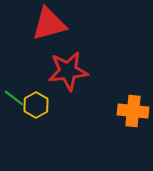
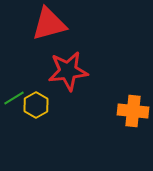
green line: rotated 70 degrees counterclockwise
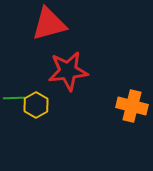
green line: rotated 30 degrees clockwise
orange cross: moved 1 px left, 5 px up; rotated 8 degrees clockwise
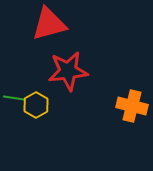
green line: rotated 10 degrees clockwise
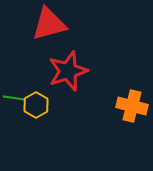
red star: rotated 12 degrees counterclockwise
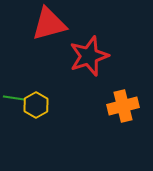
red star: moved 21 px right, 15 px up
orange cross: moved 9 px left; rotated 28 degrees counterclockwise
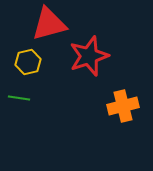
green line: moved 5 px right
yellow hexagon: moved 8 px left, 43 px up; rotated 15 degrees clockwise
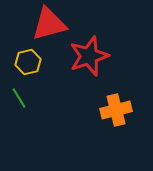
green line: rotated 50 degrees clockwise
orange cross: moved 7 px left, 4 px down
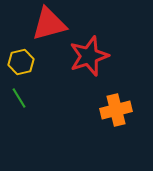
yellow hexagon: moved 7 px left
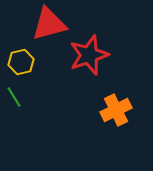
red star: moved 1 px up
green line: moved 5 px left, 1 px up
orange cross: rotated 12 degrees counterclockwise
